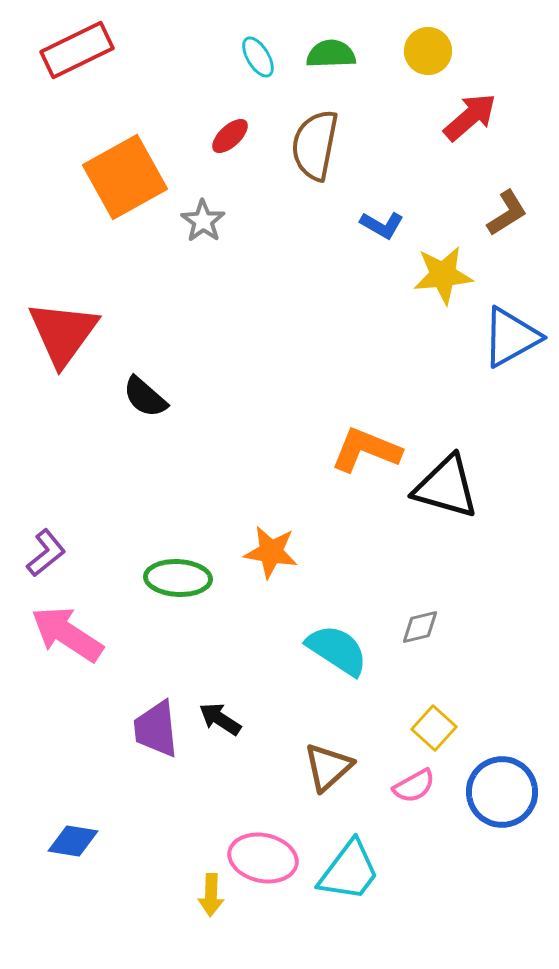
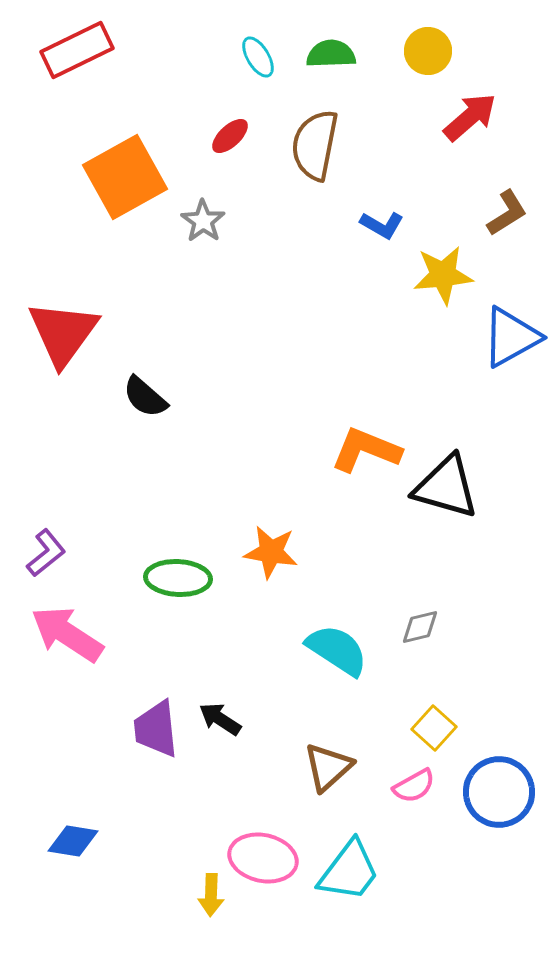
blue circle: moved 3 px left
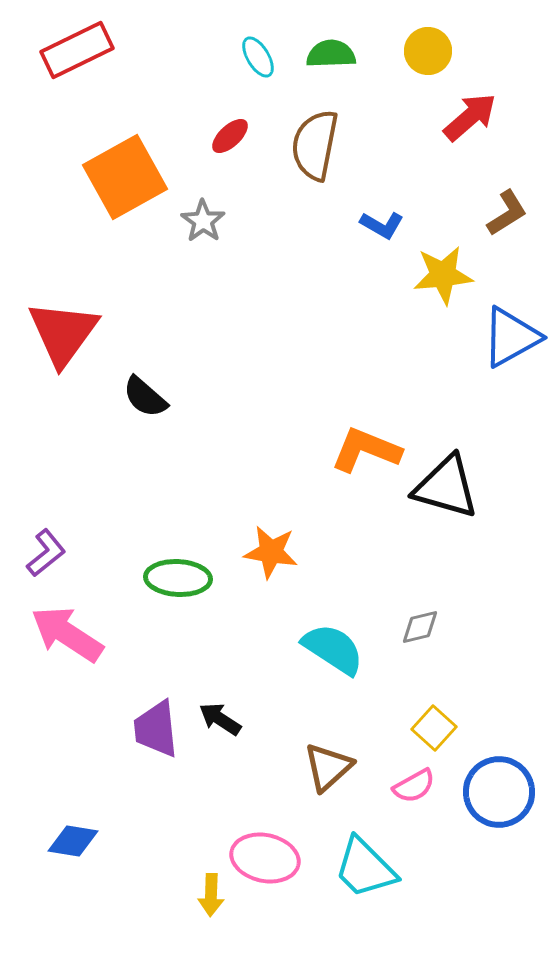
cyan semicircle: moved 4 px left, 1 px up
pink ellipse: moved 2 px right
cyan trapezoid: moved 16 px right, 3 px up; rotated 98 degrees clockwise
